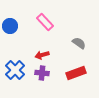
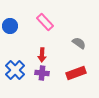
red arrow: rotated 72 degrees counterclockwise
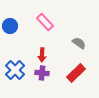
red rectangle: rotated 24 degrees counterclockwise
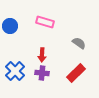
pink rectangle: rotated 30 degrees counterclockwise
blue cross: moved 1 px down
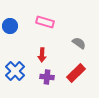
purple cross: moved 5 px right, 4 px down
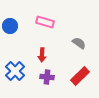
red rectangle: moved 4 px right, 3 px down
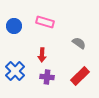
blue circle: moved 4 px right
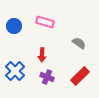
purple cross: rotated 16 degrees clockwise
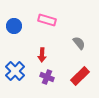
pink rectangle: moved 2 px right, 2 px up
gray semicircle: rotated 16 degrees clockwise
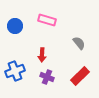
blue circle: moved 1 px right
blue cross: rotated 24 degrees clockwise
